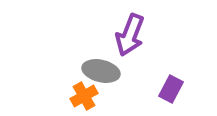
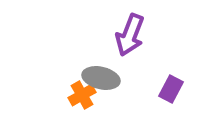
gray ellipse: moved 7 px down
orange cross: moved 2 px left, 1 px up
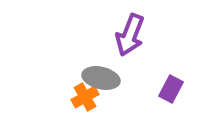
orange cross: moved 3 px right, 2 px down
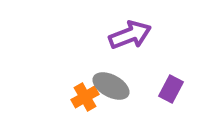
purple arrow: rotated 132 degrees counterclockwise
gray ellipse: moved 10 px right, 8 px down; rotated 15 degrees clockwise
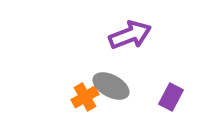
purple rectangle: moved 8 px down
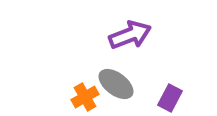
gray ellipse: moved 5 px right, 2 px up; rotated 9 degrees clockwise
purple rectangle: moved 1 px left, 1 px down
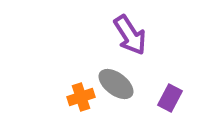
purple arrow: rotated 78 degrees clockwise
orange cross: moved 4 px left; rotated 12 degrees clockwise
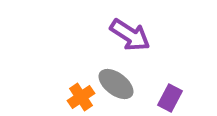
purple arrow: rotated 24 degrees counterclockwise
orange cross: rotated 16 degrees counterclockwise
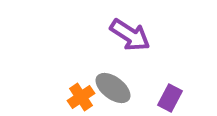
gray ellipse: moved 3 px left, 4 px down
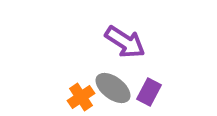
purple arrow: moved 5 px left, 7 px down
purple rectangle: moved 21 px left, 6 px up
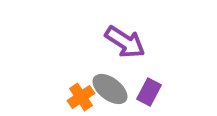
gray ellipse: moved 3 px left, 1 px down
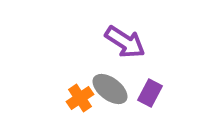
purple rectangle: moved 1 px right, 1 px down
orange cross: moved 1 px left, 1 px down
